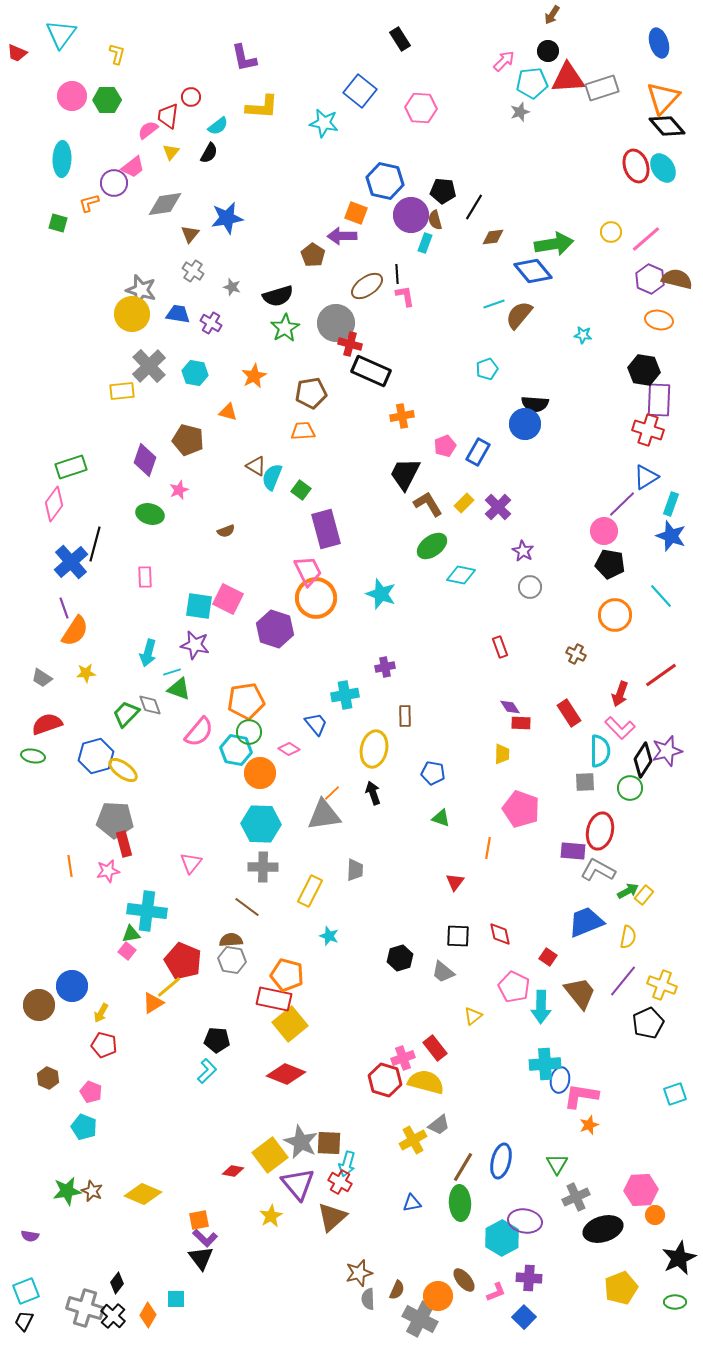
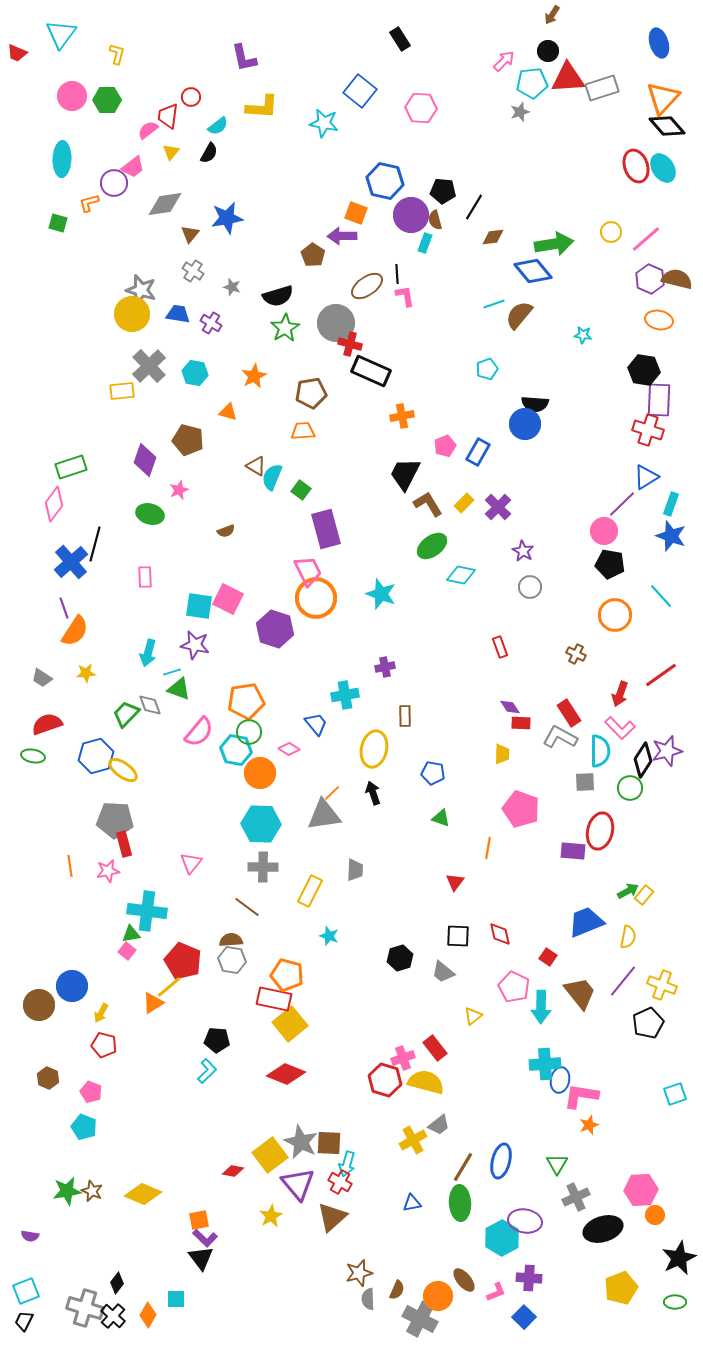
gray L-shape at (598, 870): moved 38 px left, 133 px up
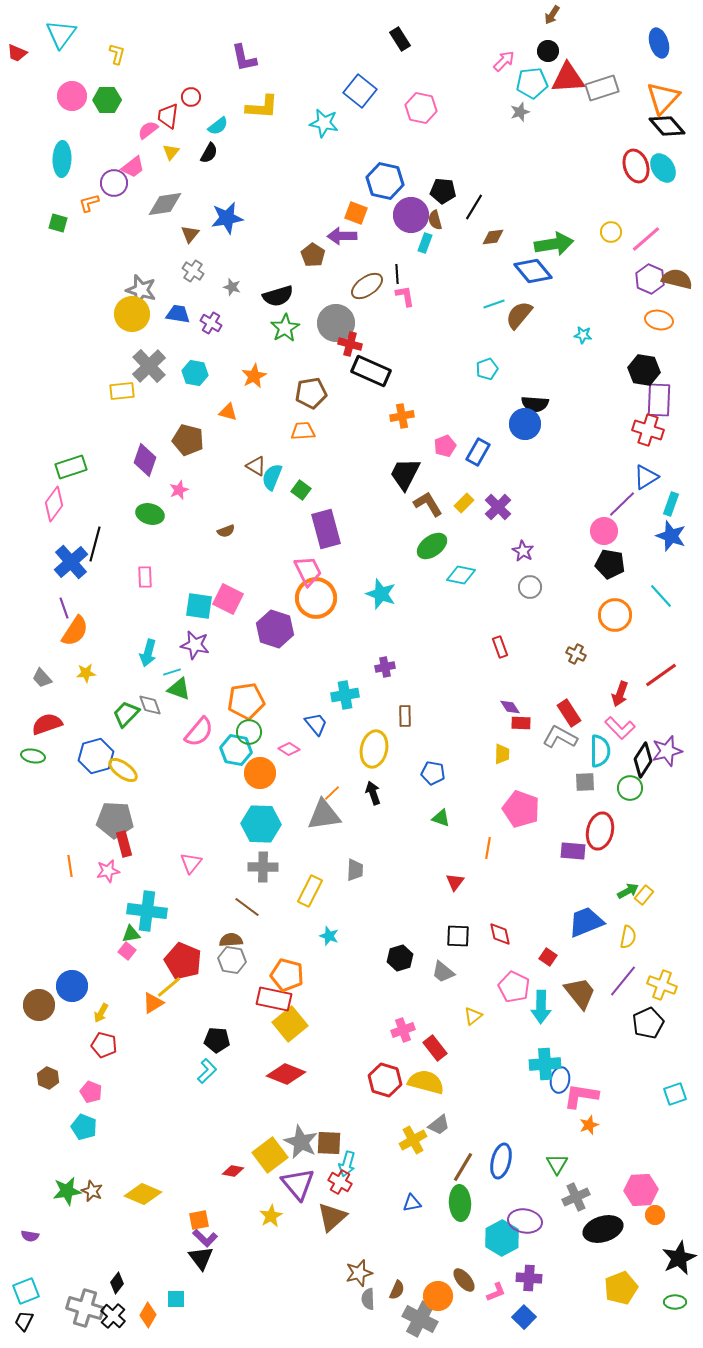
pink hexagon at (421, 108): rotated 8 degrees clockwise
gray trapezoid at (42, 678): rotated 15 degrees clockwise
pink cross at (403, 1058): moved 28 px up
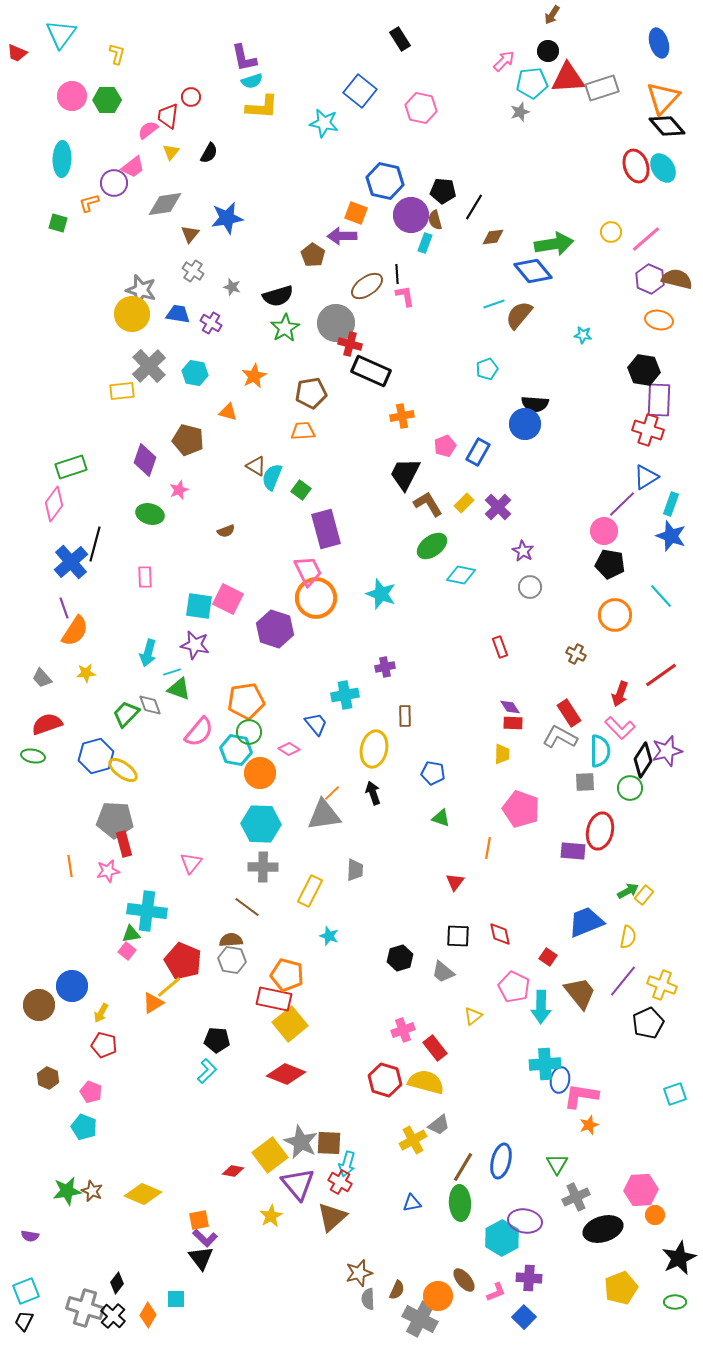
cyan semicircle at (218, 126): moved 34 px right, 45 px up; rotated 20 degrees clockwise
red rectangle at (521, 723): moved 8 px left
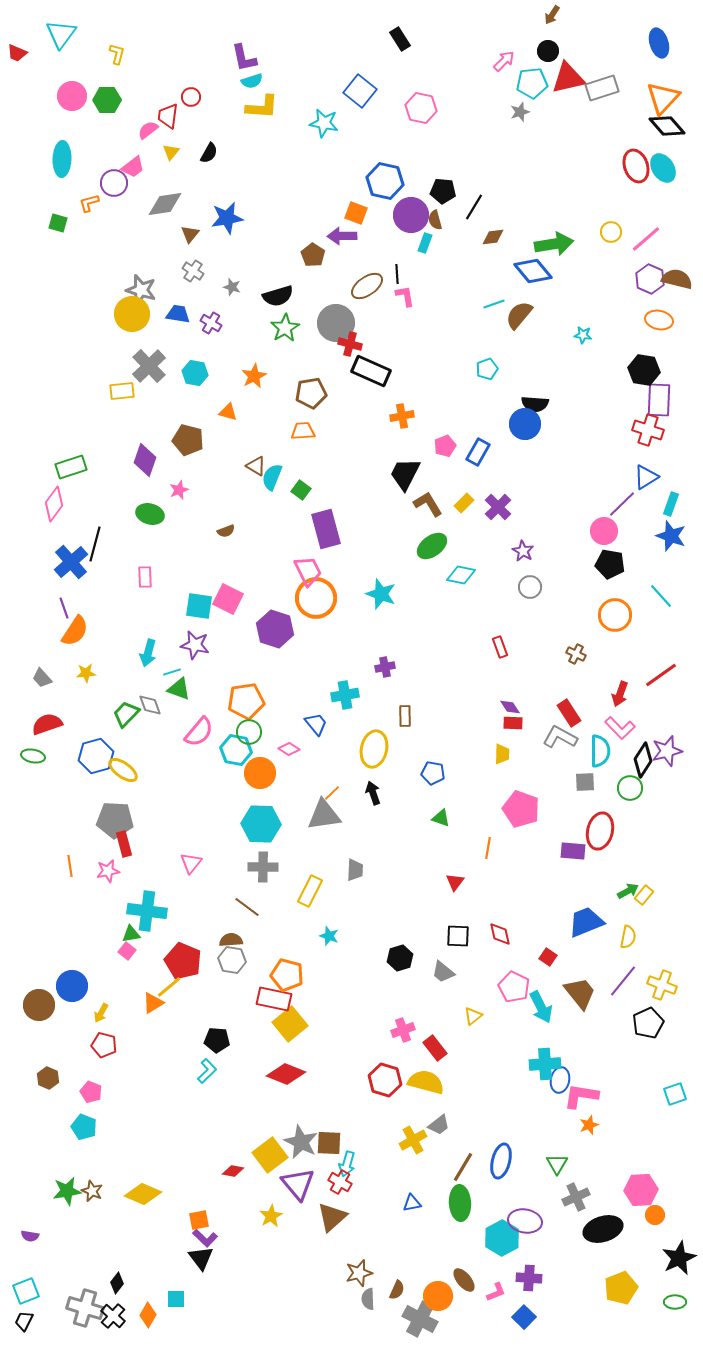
red triangle at (568, 78): rotated 9 degrees counterclockwise
cyan arrow at (541, 1007): rotated 28 degrees counterclockwise
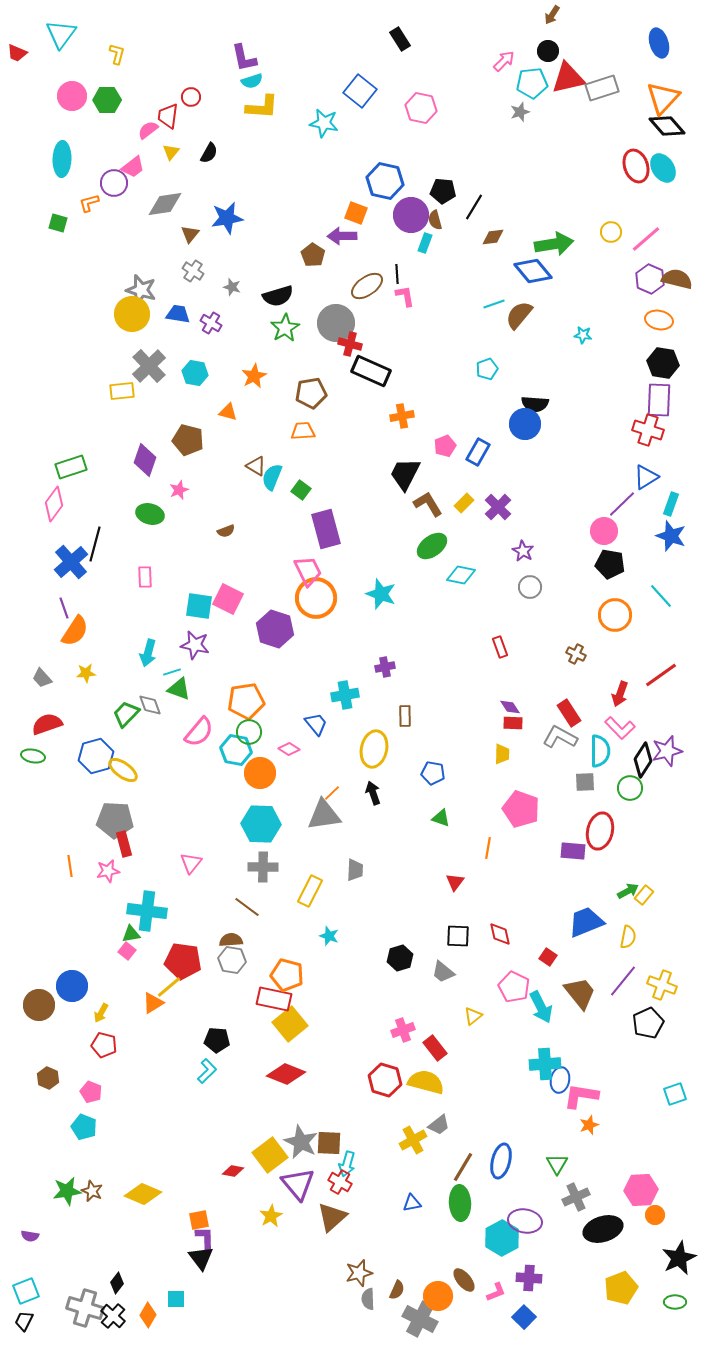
black hexagon at (644, 370): moved 19 px right, 7 px up
red pentagon at (183, 961): rotated 15 degrees counterclockwise
purple L-shape at (205, 1238): rotated 135 degrees counterclockwise
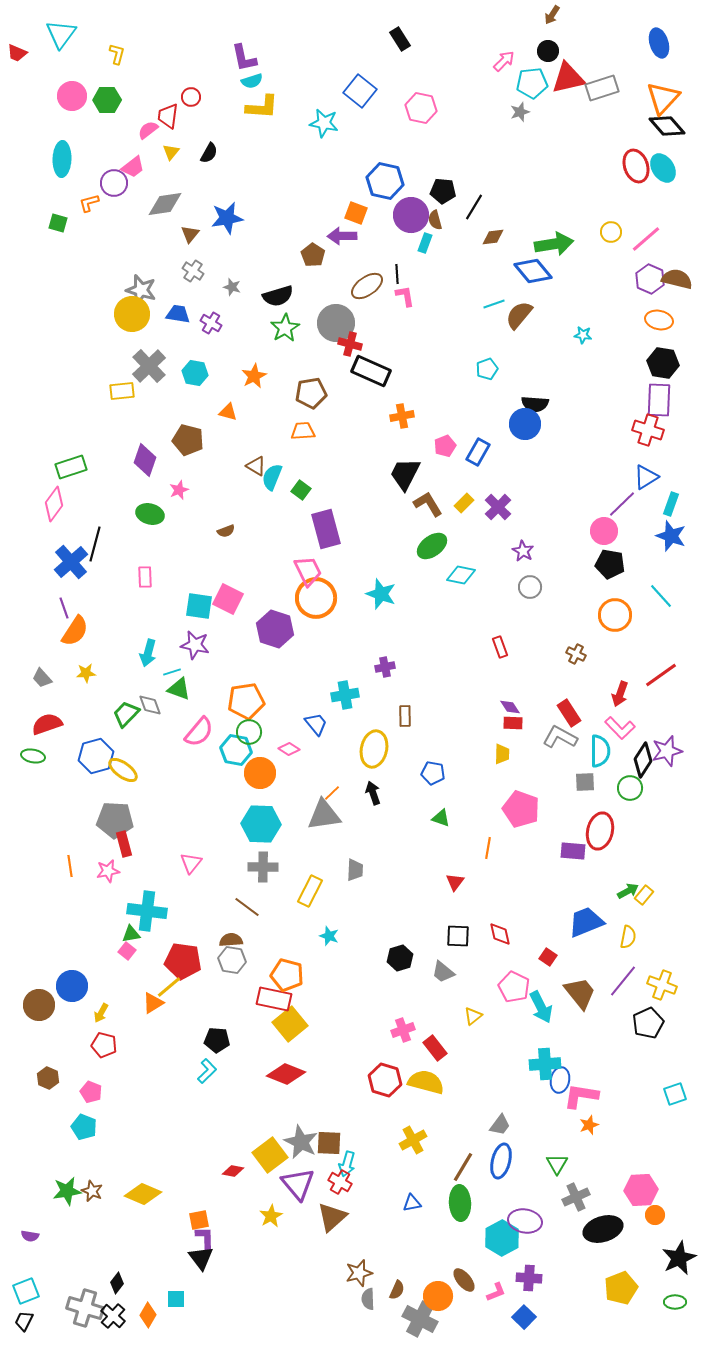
gray trapezoid at (439, 1125): moved 61 px right; rotated 15 degrees counterclockwise
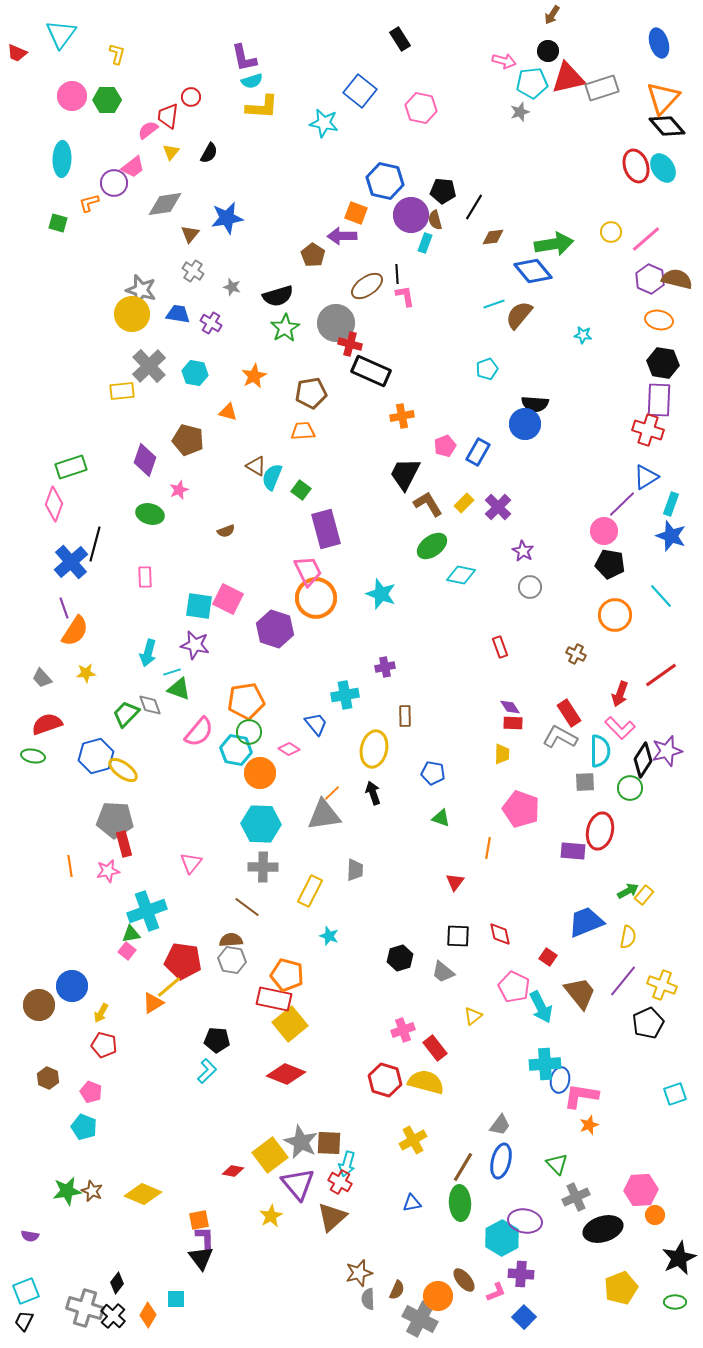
pink arrow at (504, 61): rotated 60 degrees clockwise
pink diamond at (54, 504): rotated 16 degrees counterclockwise
cyan cross at (147, 911): rotated 27 degrees counterclockwise
green triangle at (557, 1164): rotated 15 degrees counterclockwise
purple cross at (529, 1278): moved 8 px left, 4 px up
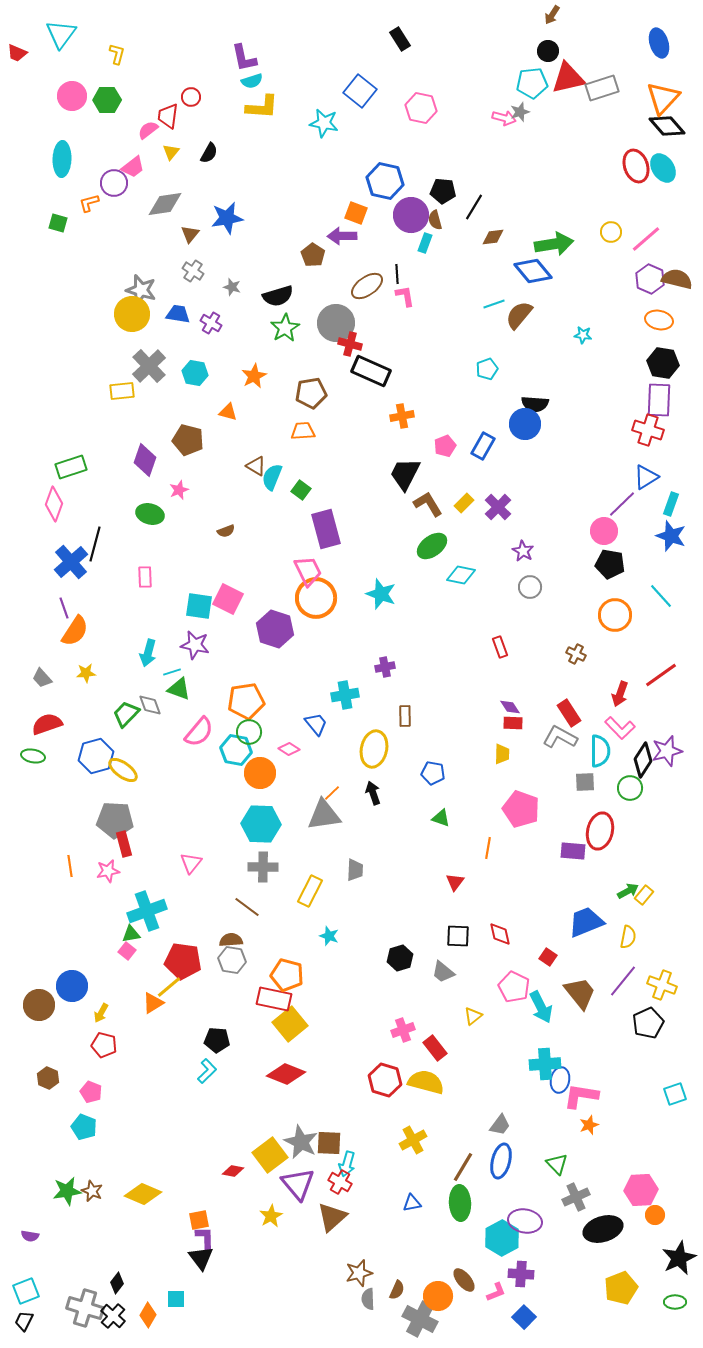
pink arrow at (504, 61): moved 57 px down
blue rectangle at (478, 452): moved 5 px right, 6 px up
